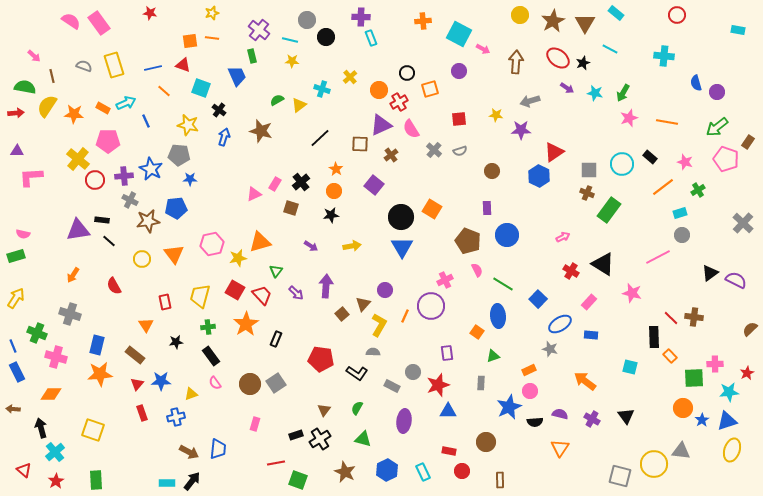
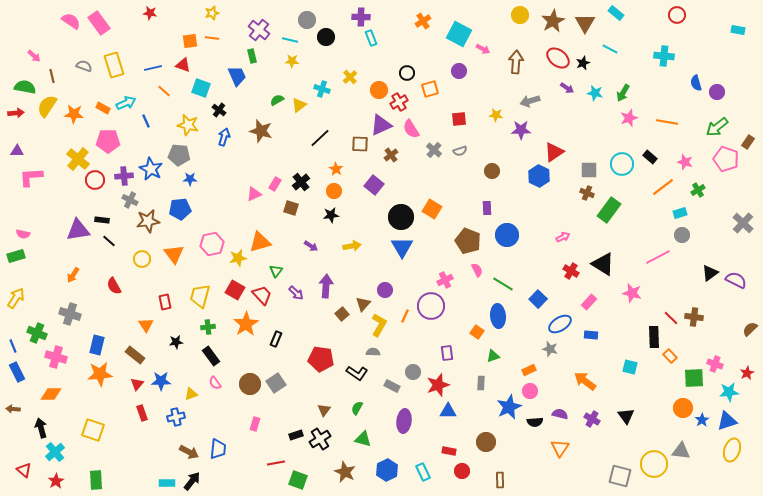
orange cross at (423, 21): rotated 28 degrees counterclockwise
blue pentagon at (176, 208): moved 4 px right, 1 px down
pink cross at (715, 364): rotated 21 degrees clockwise
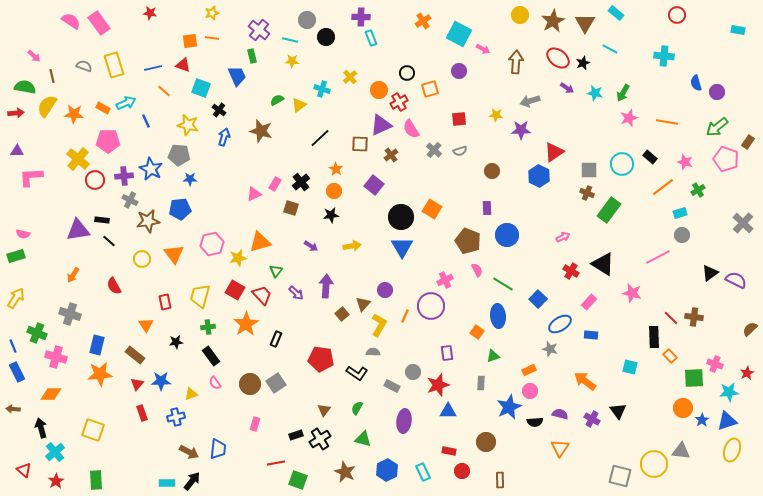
black triangle at (626, 416): moved 8 px left, 5 px up
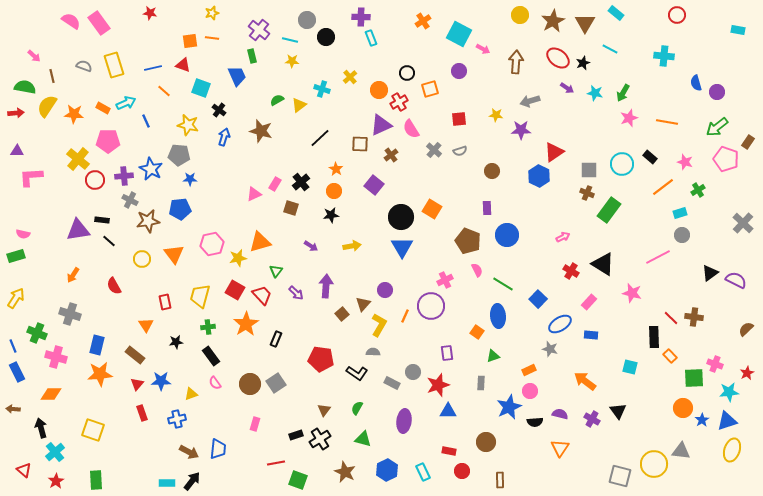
brown semicircle at (750, 329): moved 4 px left
gray rectangle at (392, 386): moved 3 px up
blue cross at (176, 417): moved 1 px right, 2 px down
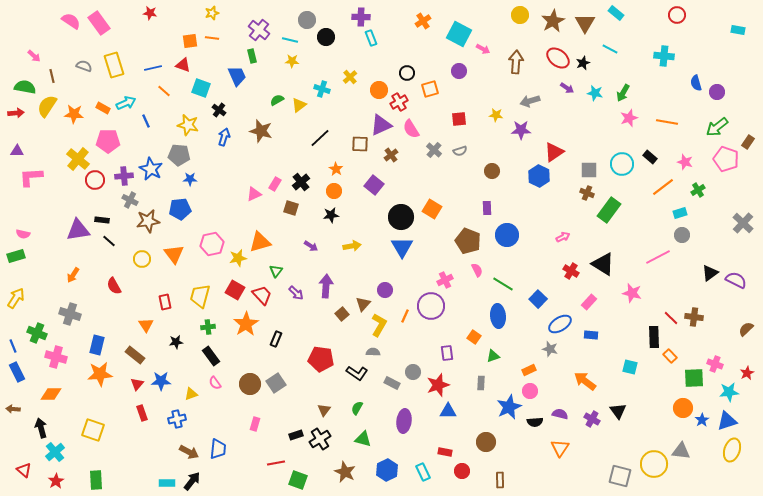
orange square at (477, 332): moved 3 px left, 5 px down
red rectangle at (449, 451): moved 4 px left, 1 px down
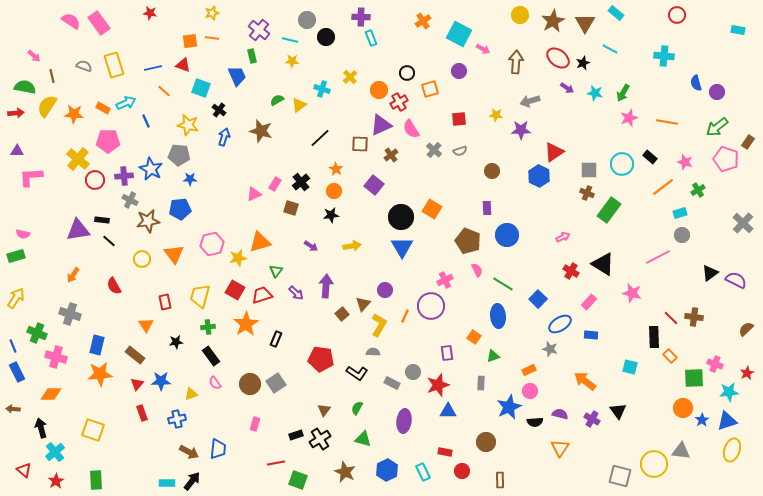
red trapezoid at (262, 295): rotated 65 degrees counterclockwise
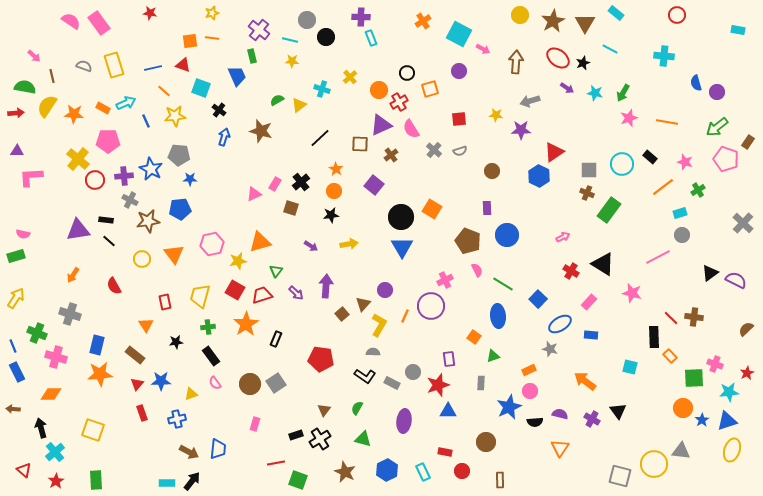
yellow star at (188, 125): moved 13 px left, 9 px up; rotated 20 degrees counterclockwise
black rectangle at (102, 220): moved 4 px right
yellow arrow at (352, 246): moved 3 px left, 2 px up
yellow star at (238, 258): moved 3 px down
purple rectangle at (447, 353): moved 2 px right, 6 px down
black L-shape at (357, 373): moved 8 px right, 3 px down
